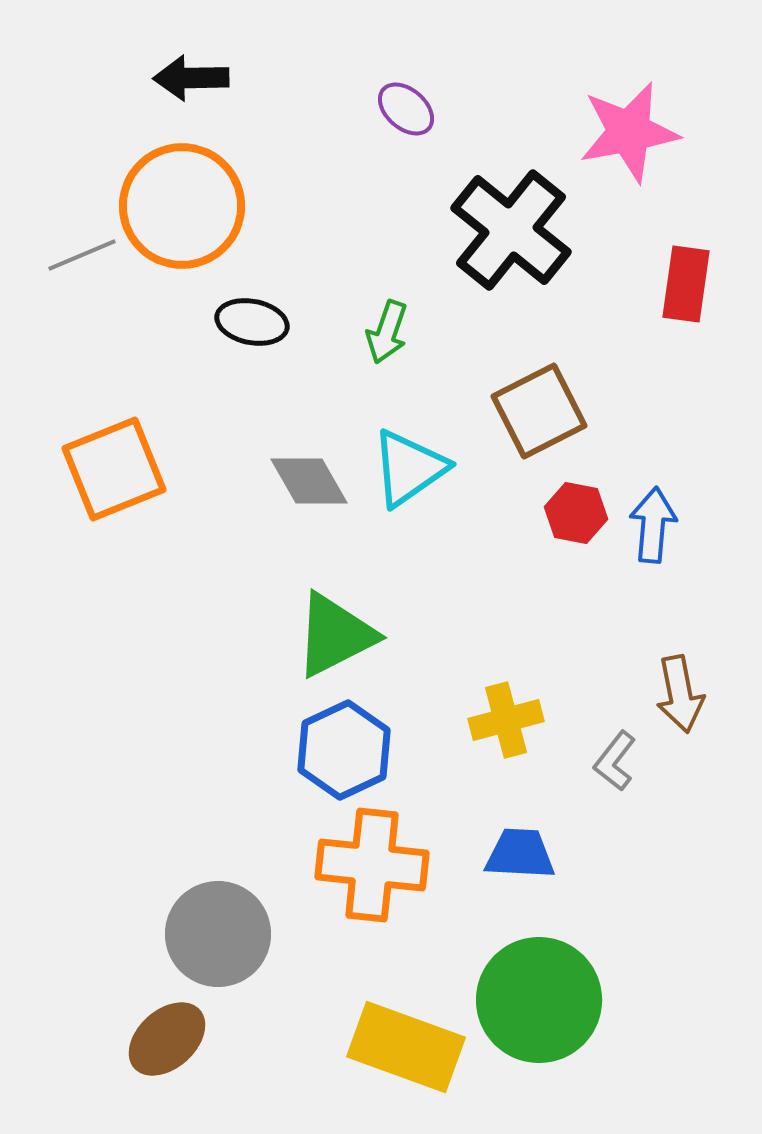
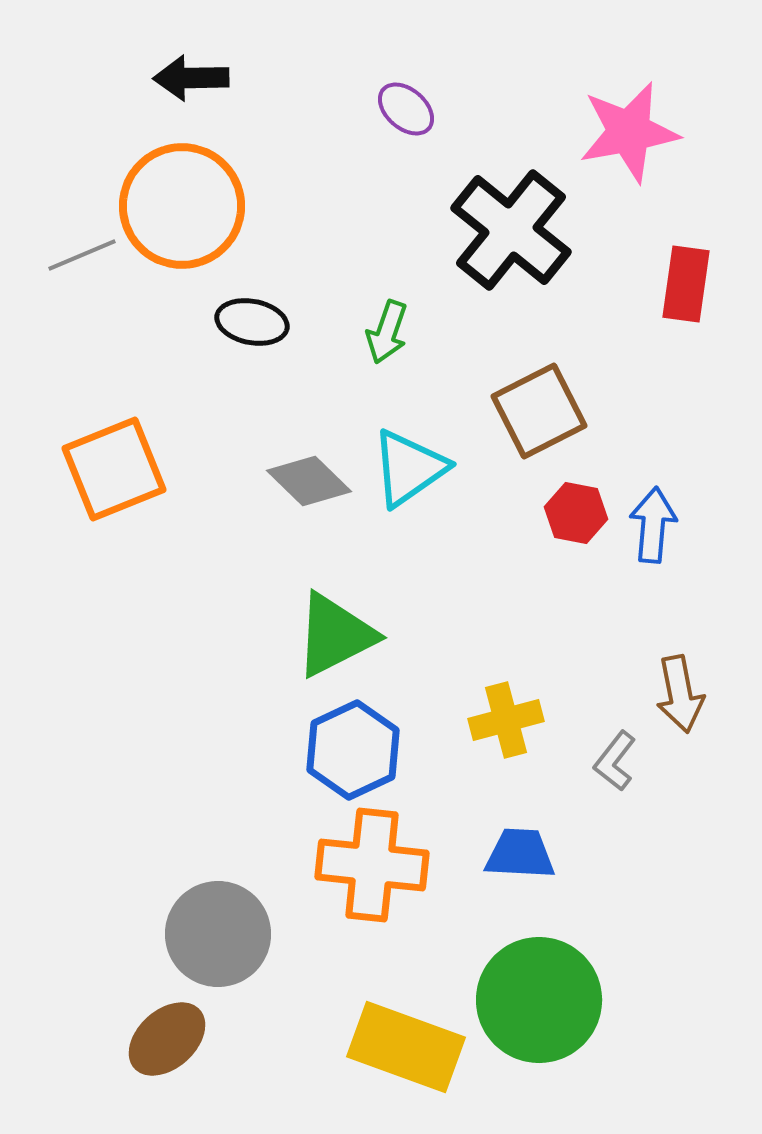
gray diamond: rotated 16 degrees counterclockwise
blue hexagon: moved 9 px right
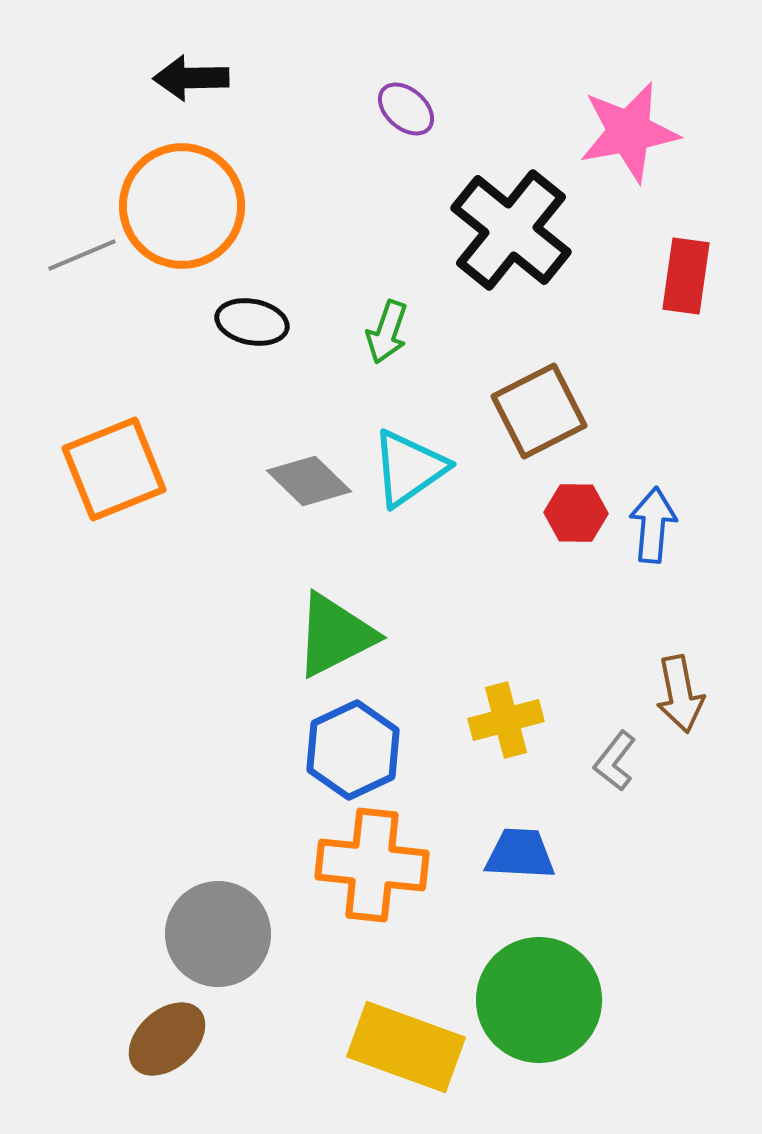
red rectangle: moved 8 px up
red hexagon: rotated 10 degrees counterclockwise
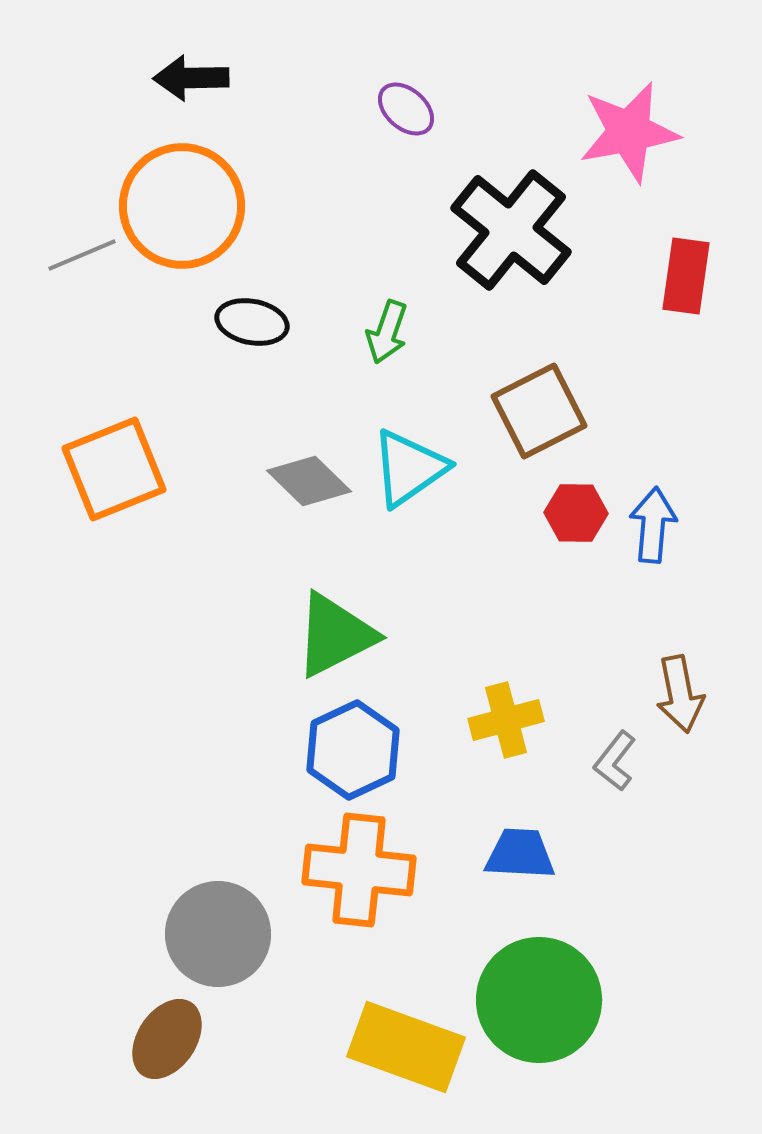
orange cross: moved 13 px left, 5 px down
brown ellipse: rotated 14 degrees counterclockwise
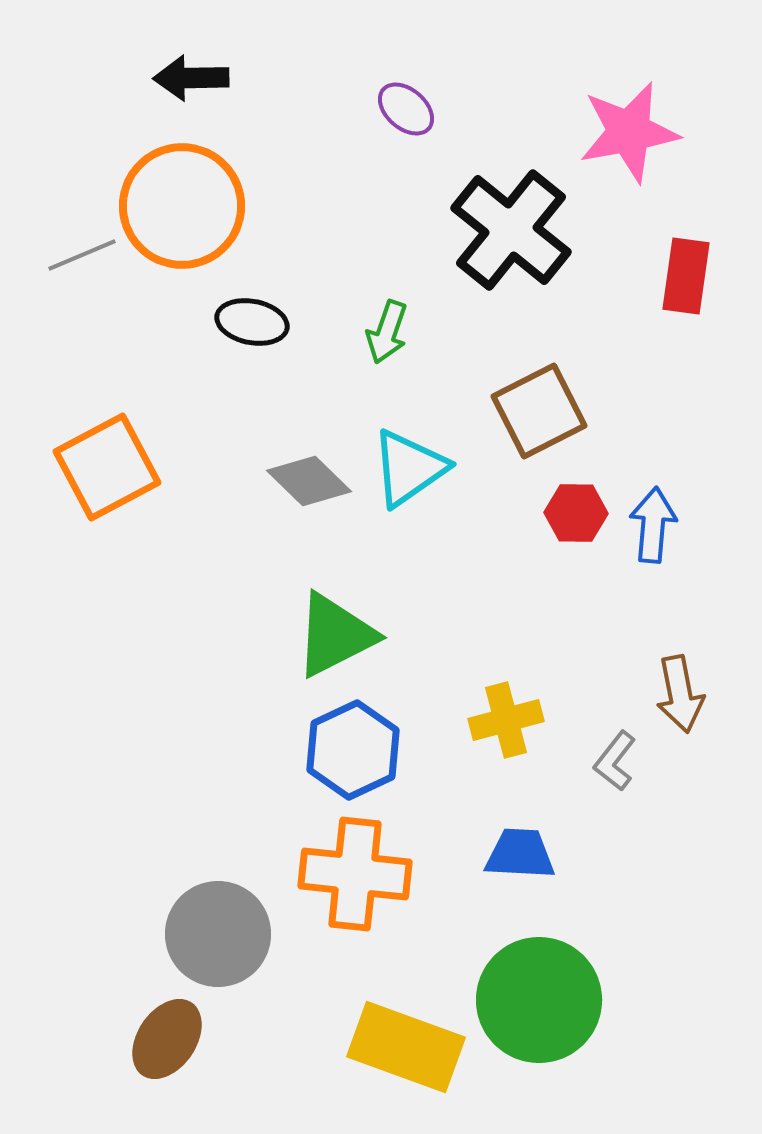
orange square: moved 7 px left, 2 px up; rotated 6 degrees counterclockwise
orange cross: moved 4 px left, 4 px down
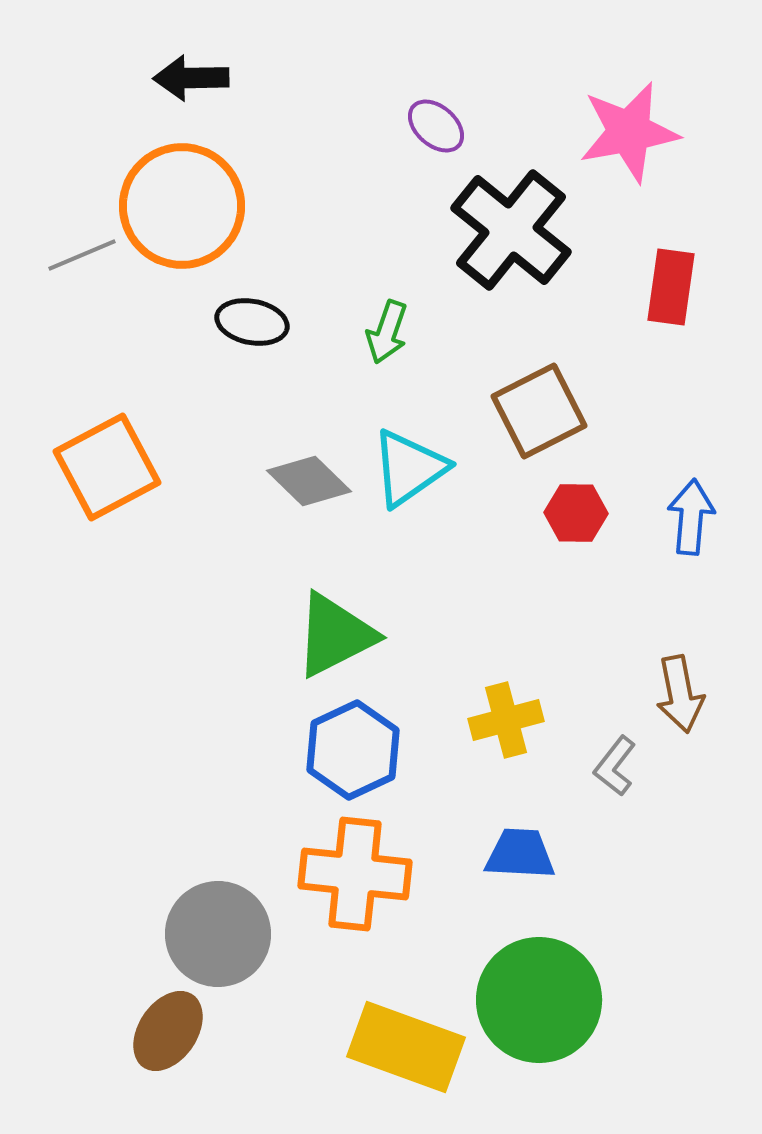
purple ellipse: moved 30 px right, 17 px down
red rectangle: moved 15 px left, 11 px down
blue arrow: moved 38 px right, 8 px up
gray L-shape: moved 5 px down
brown ellipse: moved 1 px right, 8 px up
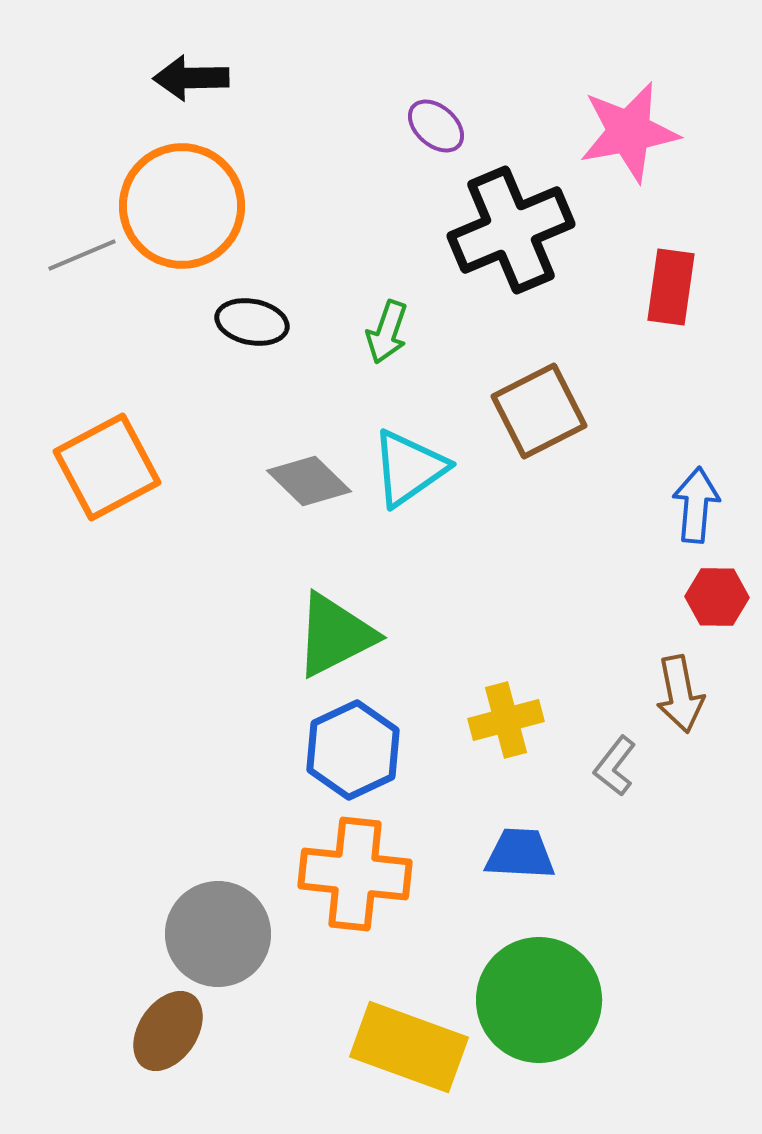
black cross: rotated 28 degrees clockwise
red hexagon: moved 141 px right, 84 px down
blue arrow: moved 5 px right, 12 px up
yellow rectangle: moved 3 px right
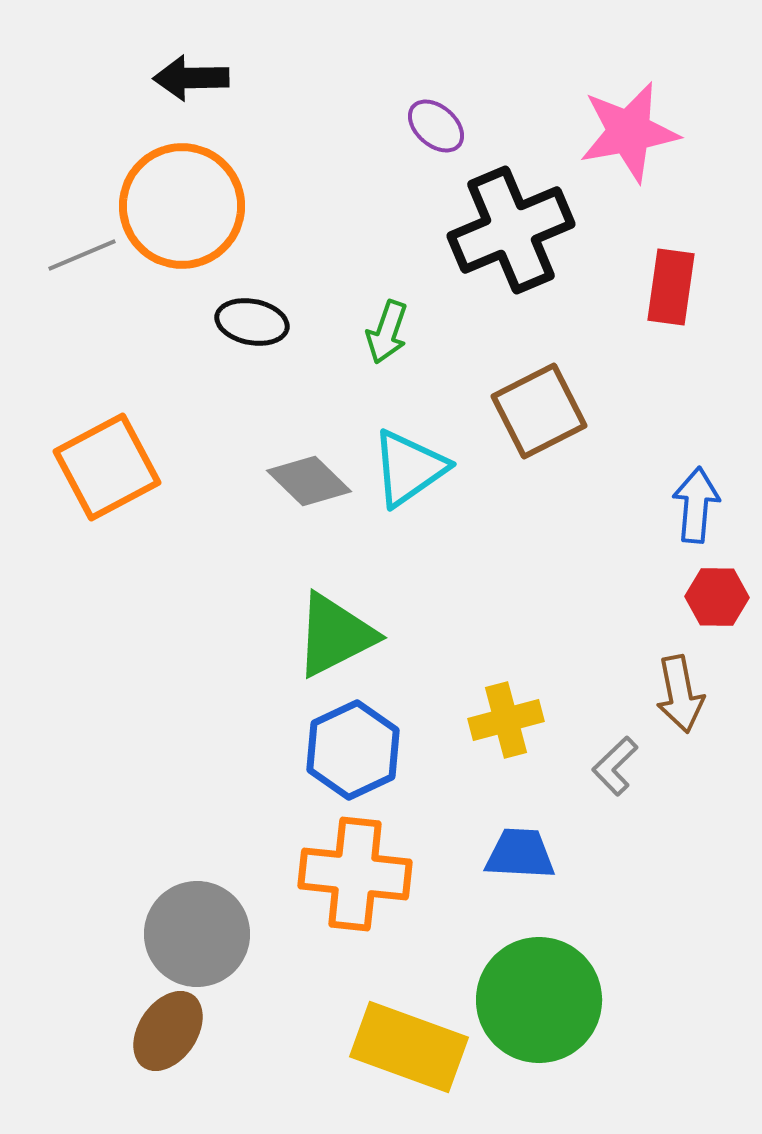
gray L-shape: rotated 8 degrees clockwise
gray circle: moved 21 px left
